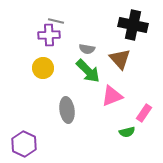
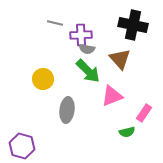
gray line: moved 1 px left, 2 px down
purple cross: moved 32 px right
yellow circle: moved 11 px down
gray ellipse: rotated 15 degrees clockwise
purple hexagon: moved 2 px left, 2 px down; rotated 10 degrees counterclockwise
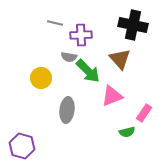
gray semicircle: moved 18 px left, 8 px down
yellow circle: moved 2 px left, 1 px up
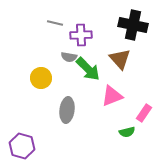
green arrow: moved 2 px up
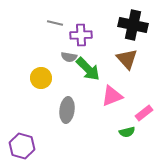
brown triangle: moved 7 px right
pink rectangle: rotated 18 degrees clockwise
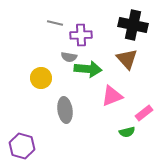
green arrow: rotated 40 degrees counterclockwise
gray ellipse: moved 2 px left; rotated 15 degrees counterclockwise
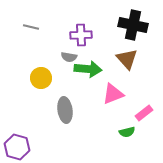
gray line: moved 24 px left, 4 px down
pink triangle: moved 1 px right, 2 px up
purple hexagon: moved 5 px left, 1 px down
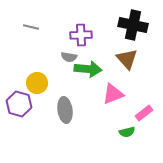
yellow circle: moved 4 px left, 5 px down
purple hexagon: moved 2 px right, 43 px up
